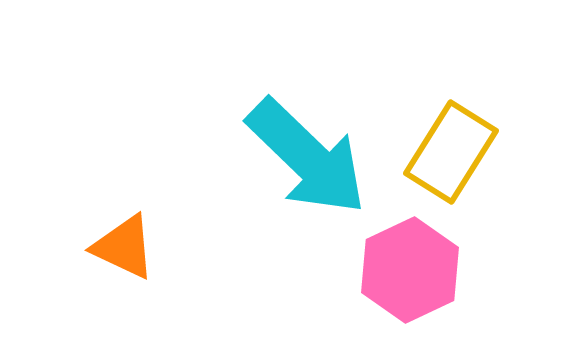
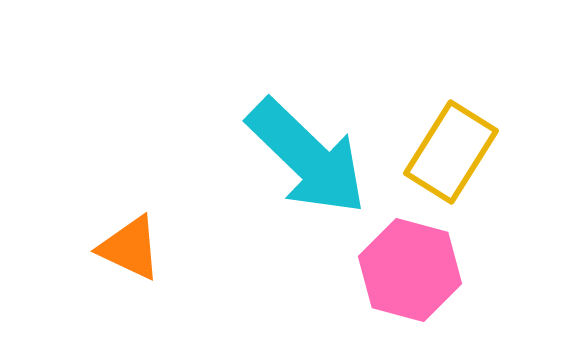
orange triangle: moved 6 px right, 1 px down
pink hexagon: rotated 20 degrees counterclockwise
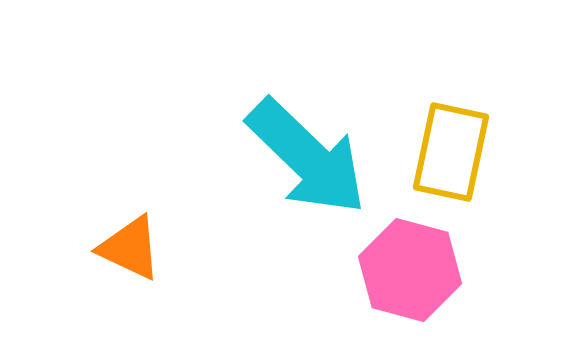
yellow rectangle: rotated 20 degrees counterclockwise
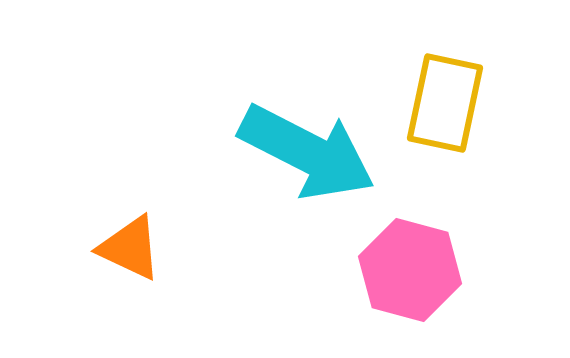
yellow rectangle: moved 6 px left, 49 px up
cyan arrow: moved 5 px up; rotated 17 degrees counterclockwise
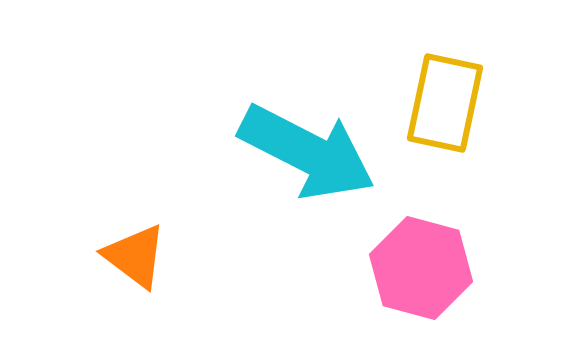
orange triangle: moved 5 px right, 8 px down; rotated 12 degrees clockwise
pink hexagon: moved 11 px right, 2 px up
